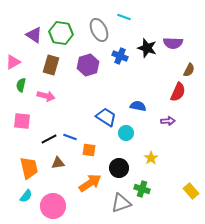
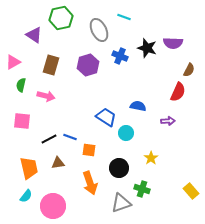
green hexagon: moved 15 px up; rotated 20 degrees counterclockwise
orange arrow: rotated 105 degrees clockwise
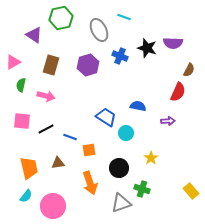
black line: moved 3 px left, 10 px up
orange square: rotated 16 degrees counterclockwise
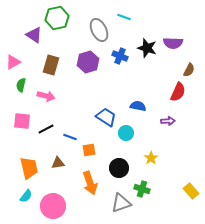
green hexagon: moved 4 px left
purple hexagon: moved 3 px up
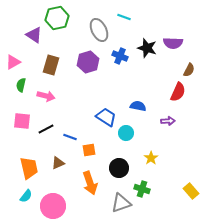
brown triangle: rotated 16 degrees counterclockwise
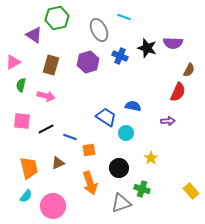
blue semicircle: moved 5 px left
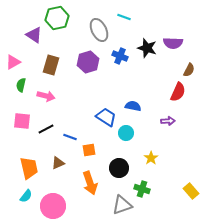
gray triangle: moved 1 px right, 2 px down
